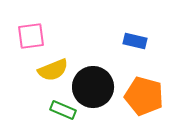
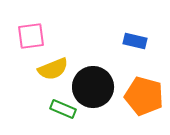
yellow semicircle: moved 1 px up
green rectangle: moved 1 px up
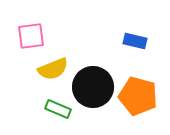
orange pentagon: moved 6 px left
green rectangle: moved 5 px left
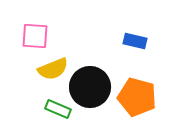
pink square: moved 4 px right; rotated 12 degrees clockwise
black circle: moved 3 px left
orange pentagon: moved 1 px left, 1 px down
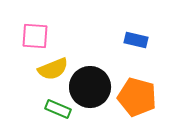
blue rectangle: moved 1 px right, 1 px up
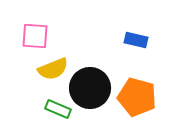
black circle: moved 1 px down
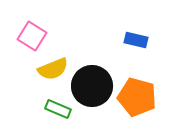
pink square: moved 3 px left; rotated 28 degrees clockwise
black circle: moved 2 px right, 2 px up
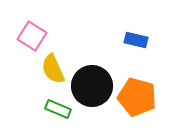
yellow semicircle: rotated 88 degrees clockwise
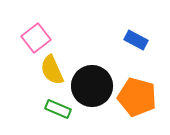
pink square: moved 4 px right, 2 px down; rotated 20 degrees clockwise
blue rectangle: rotated 15 degrees clockwise
yellow semicircle: moved 1 px left, 1 px down
